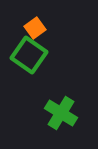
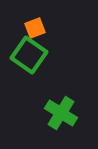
orange square: rotated 15 degrees clockwise
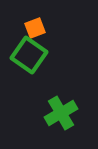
green cross: rotated 28 degrees clockwise
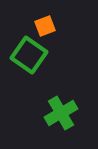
orange square: moved 10 px right, 2 px up
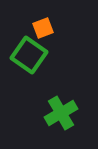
orange square: moved 2 px left, 2 px down
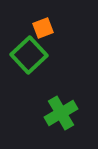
green square: rotated 12 degrees clockwise
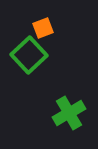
green cross: moved 8 px right
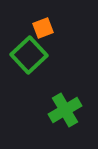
green cross: moved 4 px left, 3 px up
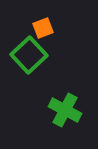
green cross: rotated 32 degrees counterclockwise
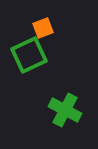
green square: rotated 18 degrees clockwise
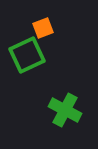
green square: moved 2 px left
